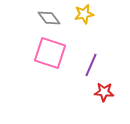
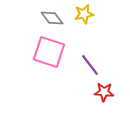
gray diamond: moved 3 px right
pink square: moved 1 px left, 1 px up
purple line: moved 1 px left; rotated 60 degrees counterclockwise
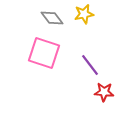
pink square: moved 5 px left, 1 px down
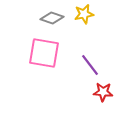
gray diamond: rotated 35 degrees counterclockwise
pink square: rotated 8 degrees counterclockwise
red star: moved 1 px left
